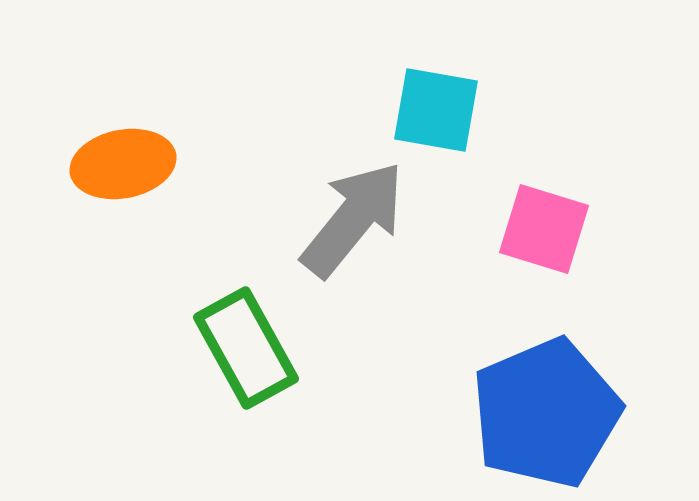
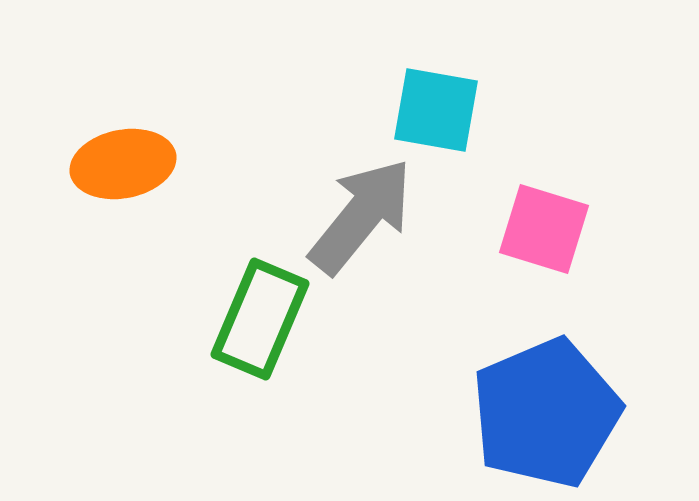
gray arrow: moved 8 px right, 3 px up
green rectangle: moved 14 px right, 29 px up; rotated 52 degrees clockwise
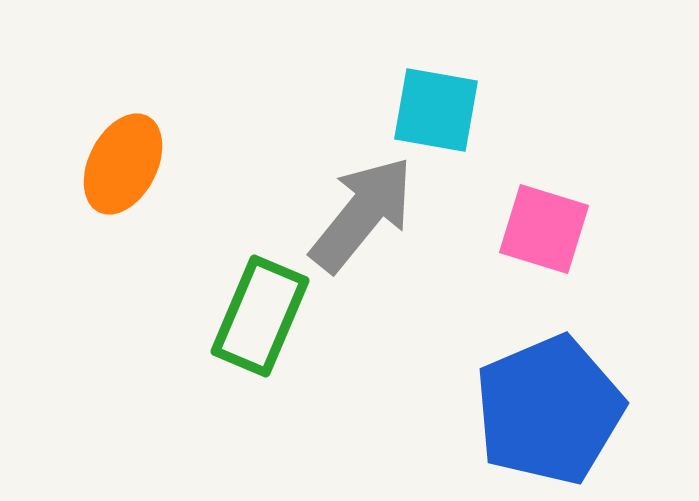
orange ellipse: rotated 52 degrees counterclockwise
gray arrow: moved 1 px right, 2 px up
green rectangle: moved 3 px up
blue pentagon: moved 3 px right, 3 px up
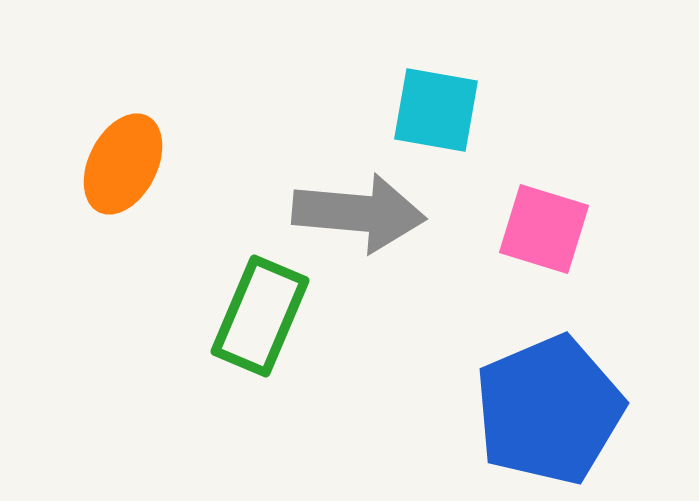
gray arrow: moved 3 px left, 1 px up; rotated 56 degrees clockwise
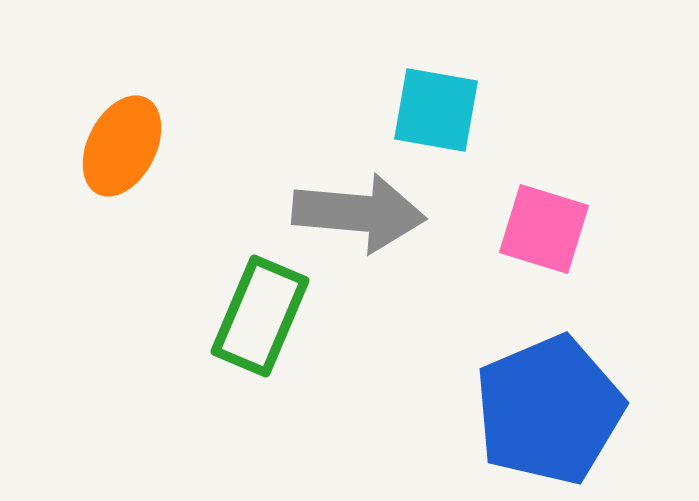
orange ellipse: moved 1 px left, 18 px up
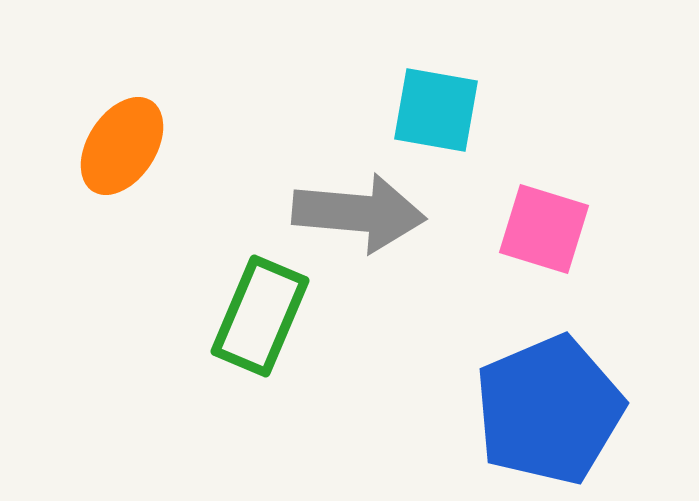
orange ellipse: rotated 6 degrees clockwise
